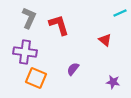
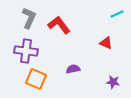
cyan line: moved 3 px left, 1 px down
red L-shape: rotated 20 degrees counterclockwise
red triangle: moved 1 px right, 3 px down; rotated 16 degrees counterclockwise
purple cross: moved 1 px right, 1 px up
purple semicircle: rotated 40 degrees clockwise
orange square: moved 1 px down
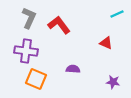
purple semicircle: rotated 16 degrees clockwise
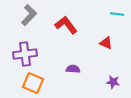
cyan line: rotated 32 degrees clockwise
gray L-shape: moved 3 px up; rotated 20 degrees clockwise
red L-shape: moved 7 px right
purple cross: moved 1 px left, 3 px down; rotated 15 degrees counterclockwise
orange square: moved 3 px left, 4 px down
